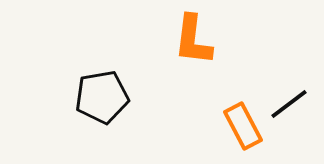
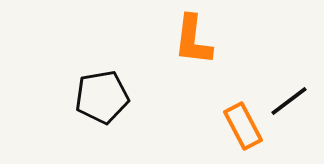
black line: moved 3 px up
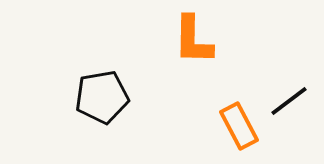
orange L-shape: rotated 6 degrees counterclockwise
orange rectangle: moved 4 px left
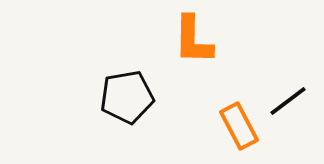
black pentagon: moved 25 px right
black line: moved 1 px left
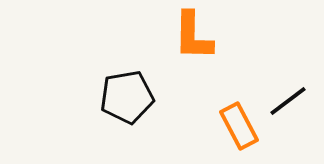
orange L-shape: moved 4 px up
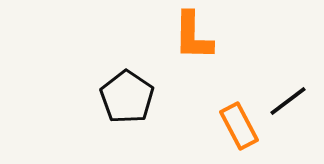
black pentagon: rotated 28 degrees counterclockwise
